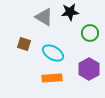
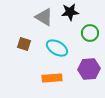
cyan ellipse: moved 4 px right, 5 px up
purple hexagon: rotated 25 degrees clockwise
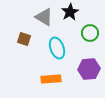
black star: rotated 24 degrees counterclockwise
brown square: moved 5 px up
cyan ellipse: rotated 40 degrees clockwise
orange rectangle: moved 1 px left, 1 px down
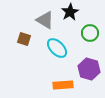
gray triangle: moved 1 px right, 3 px down
cyan ellipse: rotated 25 degrees counterclockwise
purple hexagon: rotated 20 degrees clockwise
orange rectangle: moved 12 px right, 6 px down
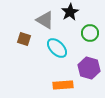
purple hexagon: moved 1 px up
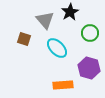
gray triangle: rotated 18 degrees clockwise
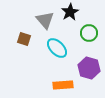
green circle: moved 1 px left
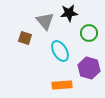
black star: moved 1 px left, 1 px down; rotated 24 degrees clockwise
gray triangle: moved 1 px down
brown square: moved 1 px right, 1 px up
cyan ellipse: moved 3 px right, 3 px down; rotated 15 degrees clockwise
orange rectangle: moved 1 px left
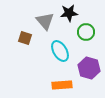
green circle: moved 3 px left, 1 px up
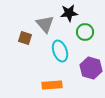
gray triangle: moved 3 px down
green circle: moved 1 px left
cyan ellipse: rotated 10 degrees clockwise
purple hexagon: moved 2 px right
orange rectangle: moved 10 px left
